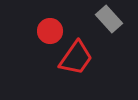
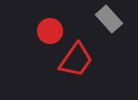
red trapezoid: moved 2 px down
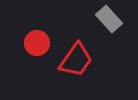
red circle: moved 13 px left, 12 px down
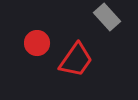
gray rectangle: moved 2 px left, 2 px up
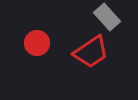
red trapezoid: moved 15 px right, 8 px up; rotated 21 degrees clockwise
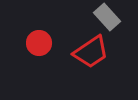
red circle: moved 2 px right
